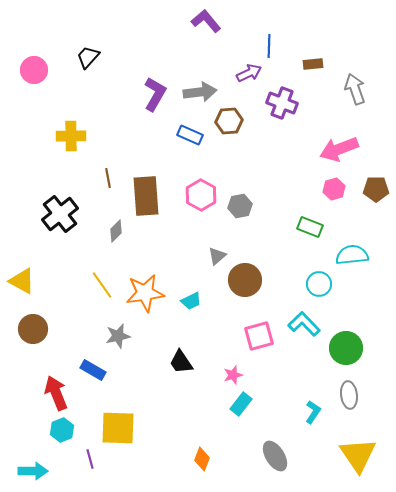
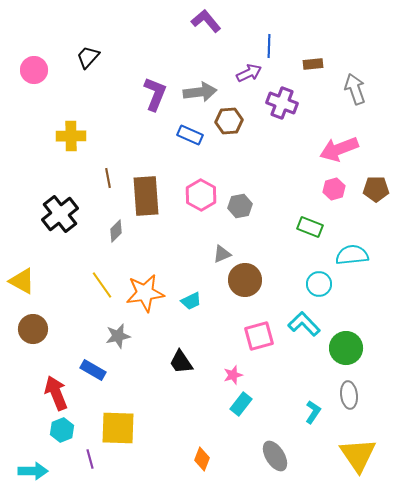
purple L-shape at (155, 94): rotated 8 degrees counterclockwise
gray triangle at (217, 256): moved 5 px right, 2 px up; rotated 18 degrees clockwise
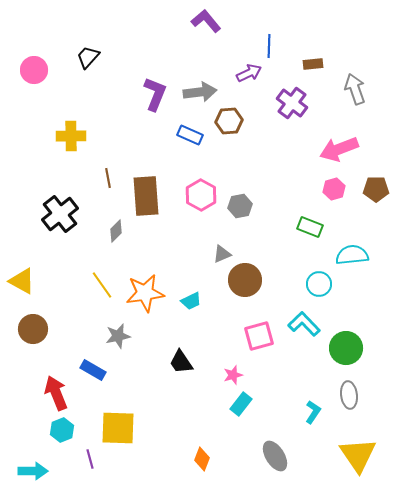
purple cross at (282, 103): moved 10 px right; rotated 16 degrees clockwise
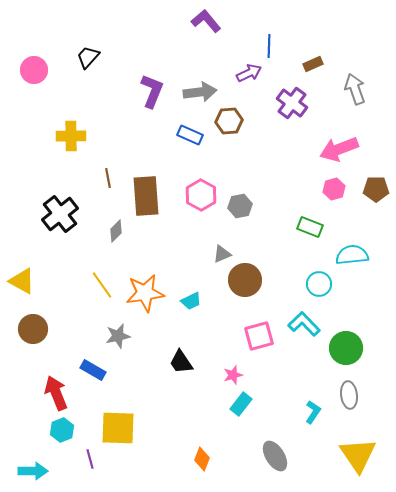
brown rectangle at (313, 64): rotated 18 degrees counterclockwise
purple L-shape at (155, 94): moved 3 px left, 3 px up
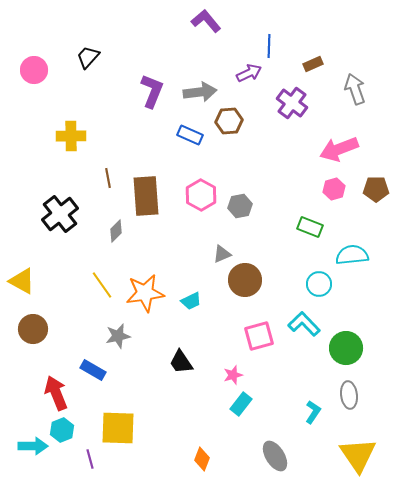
cyan arrow at (33, 471): moved 25 px up
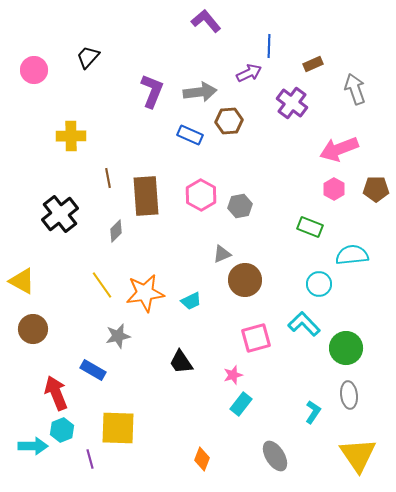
pink hexagon at (334, 189): rotated 15 degrees counterclockwise
pink square at (259, 336): moved 3 px left, 2 px down
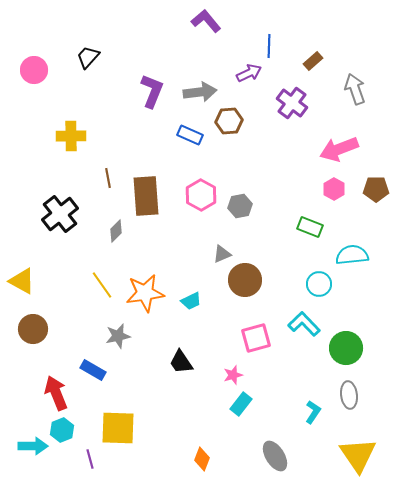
brown rectangle at (313, 64): moved 3 px up; rotated 18 degrees counterclockwise
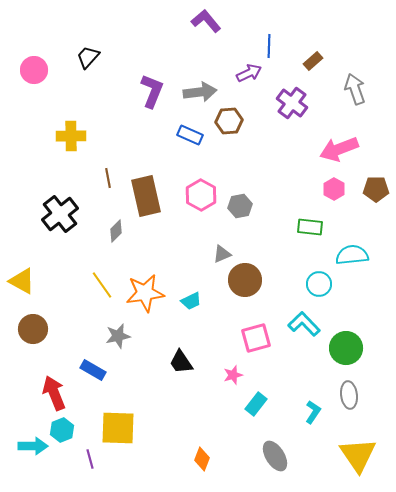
brown rectangle at (146, 196): rotated 9 degrees counterclockwise
green rectangle at (310, 227): rotated 15 degrees counterclockwise
red arrow at (56, 393): moved 2 px left
cyan rectangle at (241, 404): moved 15 px right
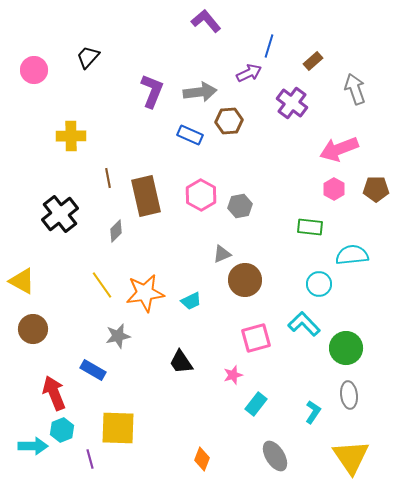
blue line at (269, 46): rotated 15 degrees clockwise
yellow triangle at (358, 455): moved 7 px left, 2 px down
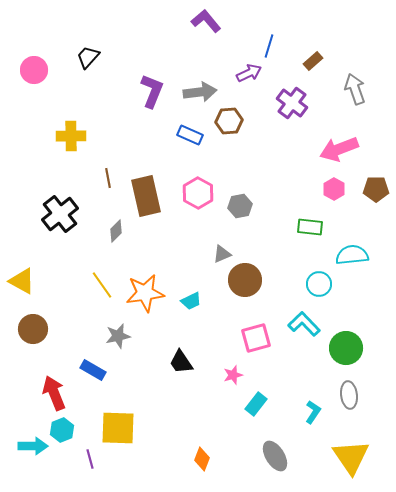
pink hexagon at (201, 195): moved 3 px left, 2 px up
